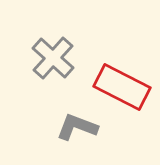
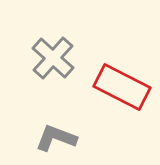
gray L-shape: moved 21 px left, 11 px down
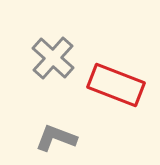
red rectangle: moved 6 px left, 2 px up; rotated 6 degrees counterclockwise
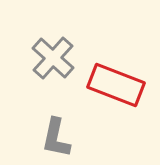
gray L-shape: rotated 99 degrees counterclockwise
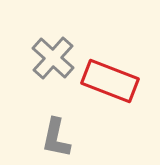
red rectangle: moved 6 px left, 4 px up
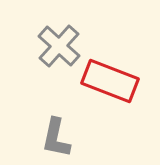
gray cross: moved 6 px right, 12 px up
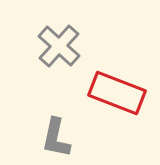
red rectangle: moved 7 px right, 12 px down
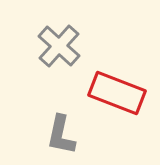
gray L-shape: moved 5 px right, 3 px up
